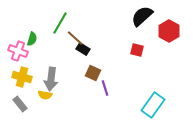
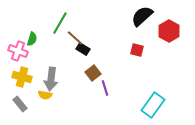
brown square: rotated 28 degrees clockwise
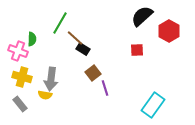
green semicircle: rotated 16 degrees counterclockwise
red square: rotated 16 degrees counterclockwise
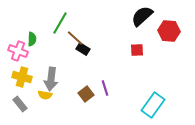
red hexagon: rotated 25 degrees counterclockwise
brown square: moved 7 px left, 21 px down
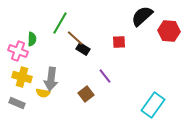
red square: moved 18 px left, 8 px up
purple line: moved 12 px up; rotated 21 degrees counterclockwise
yellow semicircle: moved 2 px left, 2 px up
gray rectangle: moved 3 px left, 1 px up; rotated 28 degrees counterclockwise
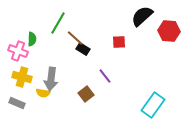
green line: moved 2 px left
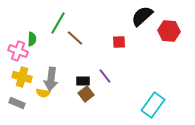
black rectangle: moved 32 px down; rotated 32 degrees counterclockwise
